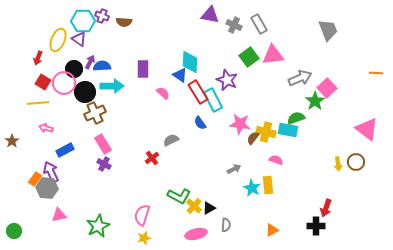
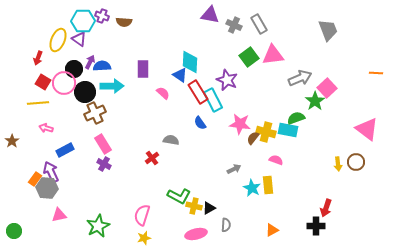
gray semicircle at (171, 140): rotated 35 degrees clockwise
yellow cross at (194, 206): rotated 28 degrees counterclockwise
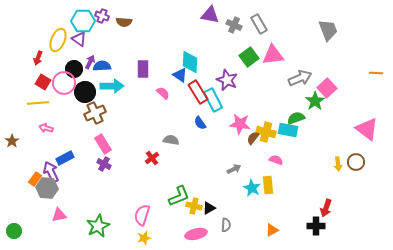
blue rectangle at (65, 150): moved 8 px down
green L-shape at (179, 196): rotated 50 degrees counterclockwise
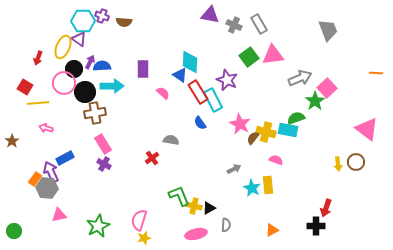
yellow ellipse at (58, 40): moved 5 px right, 7 px down
red square at (43, 82): moved 18 px left, 5 px down
brown cross at (95, 113): rotated 15 degrees clockwise
pink star at (240, 124): rotated 20 degrees clockwise
green L-shape at (179, 196): rotated 90 degrees counterclockwise
pink semicircle at (142, 215): moved 3 px left, 5 px down
